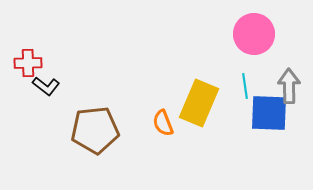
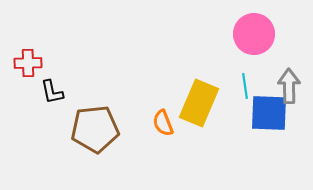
black L-shape: moved 6 px right, 6 px down; rotated 40 degrees clockwise
brown pentagon: moved 1 px up
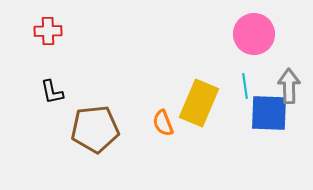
red cross: moved 20 px right, 32 px up
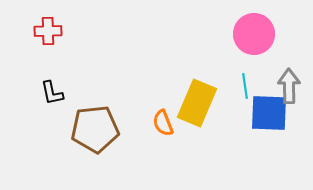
black L-shape: moved 1 px down
yellow rectangle: moved 2 px left
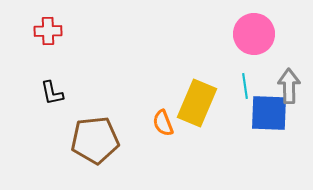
brown pentagon: moved 11 px down
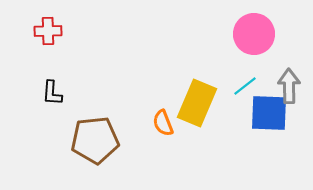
cyan line: rotated 60 degrees clockwise
black L-shape: rotated 16 degrees clockwise
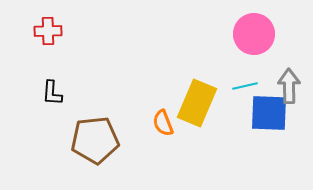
cyan line: rotated 25 degrees clockwise
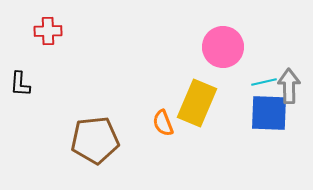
pink circle: moved 31 px left, 13 px down
cyan line: moved 19 px right, 4 px up
black L-shape: moved 32 px left, 9 px up
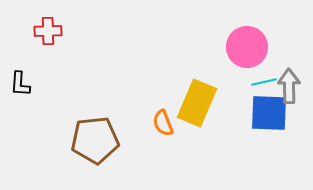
pink circle: moved 24 px right
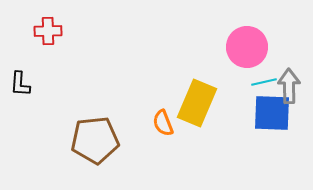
blue square: moved 3 px right
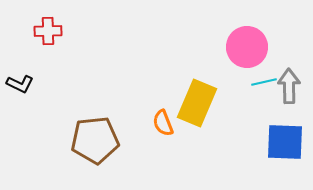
black L-shape: rotated 68 degrees counterclockwise
blue square: moved 13 px right, 29 px down
